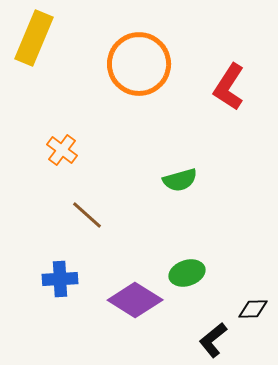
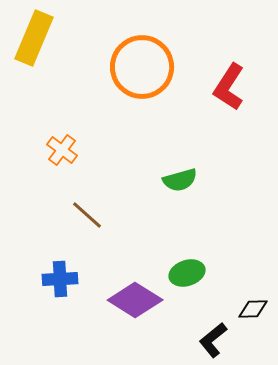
orange circle: moved 3 px right, 3 px down
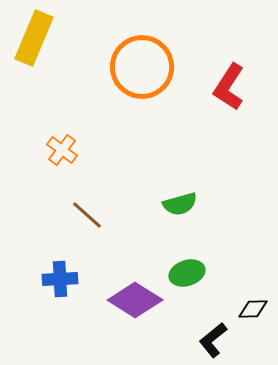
green semicircle: moved 24 px down
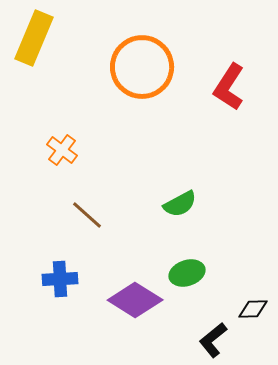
green semicircle: rotated 12 degrees counterclockwise
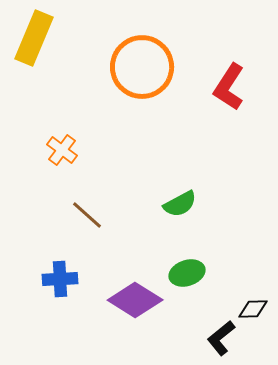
black L-shape: moved 8 px right, 2 px up
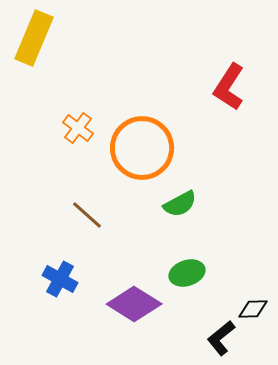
orange circle: moved 81 px down
orange cross: moved 16 px right, 22 px up
blue cross: rotated 32 degrees clockwise
purple diamond: moved 1 px left, 4 px down
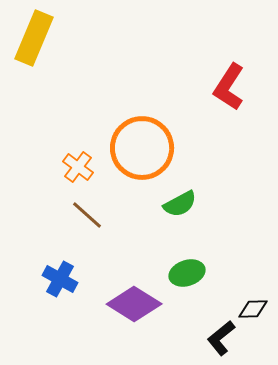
orange cross: moved 39 px down
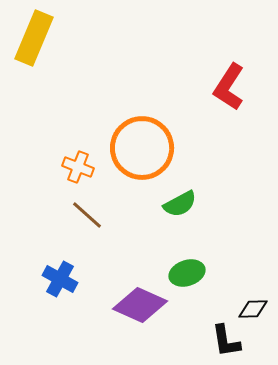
orange cross: rotated 16 degrees counterclockwise
purple diamond: moved 6 px right, 1 px down; rotated 8 degrees counterclockwise
black L-shape: moved 5 px right, 3 px down; rotated 60 degrees counterclockwise
